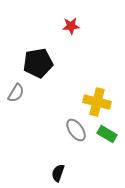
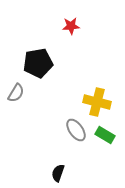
green rectangle: moved 2 px left, 1 px down
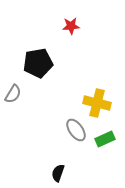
gray semicircle: moved 3 px left, 1 px down
yellow cross: moved 1 px down
green rectangle: moved 4 px down; rotated 54 degrees counterclockwise
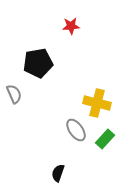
gray semicircle: moved 1 px right; rotated 54 degrees counterclockwise
green rectangle: rotated 24 degrees counterclockwise
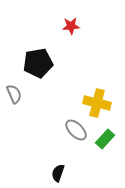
gray ellipse: rotated 10 degrees counterclockwise
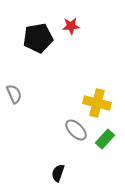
black pentagon: moved 25 px up
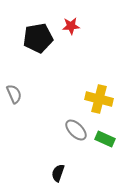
yellow cross: moved 2 px right, 4 px up
green rectangle: rotated 72 degrees clockwise
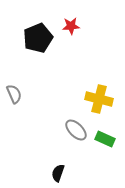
black pentagon: rotated 12 degrees counterclockwise
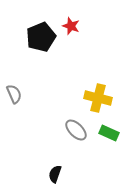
red star: rotated 24 degrees clockwise
black pentagon: moved 3 px right, 1 px up
yellow cross: moved 1 px left, 1 px up
green rectangle: moved 4 px right, 6 px up
black semicircle: moved 3 px left, 1 px down
